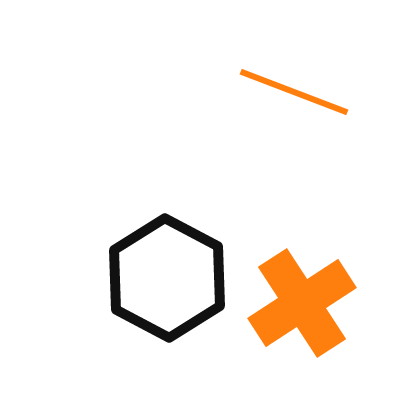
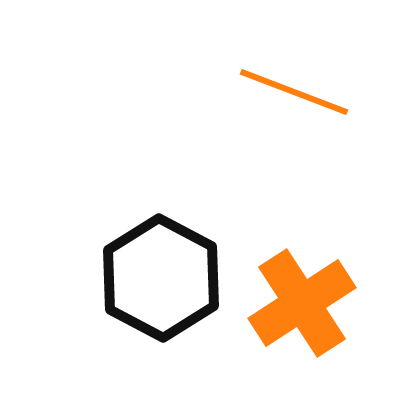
black hexagon: moved 6 px left
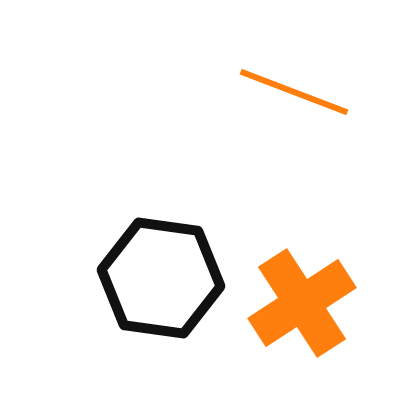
black hexagon: rotated 20 degrees counterclockwise
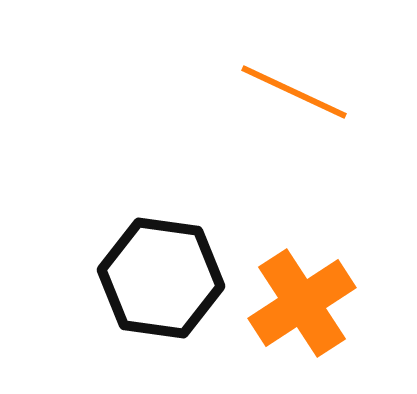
orange line: rotated 4 degrees clockwise
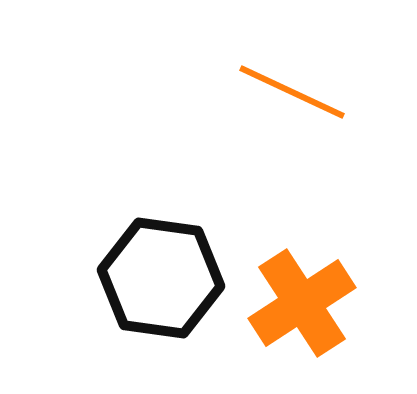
orange line: moved 2 px left
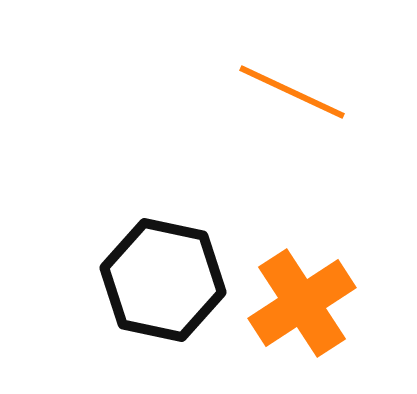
black hexagon: moved 2 px right, 2 px down; rotated 4 degrees clockwise
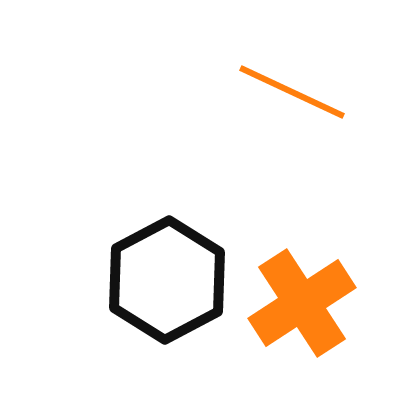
black hexagon: moved 4 px right; rotated 20 degrees clockwise
